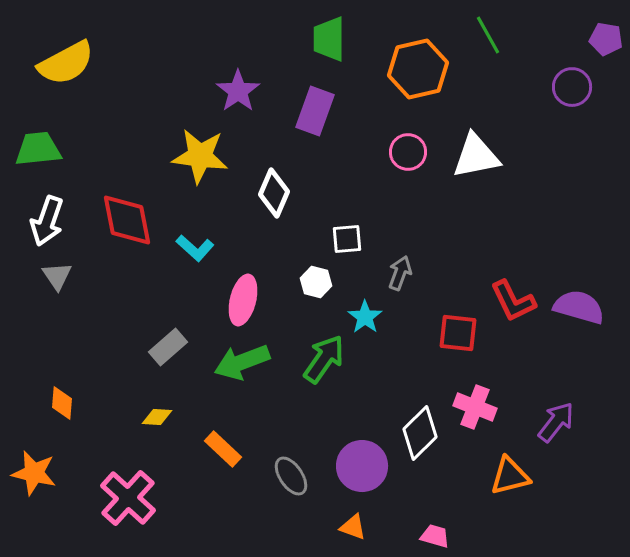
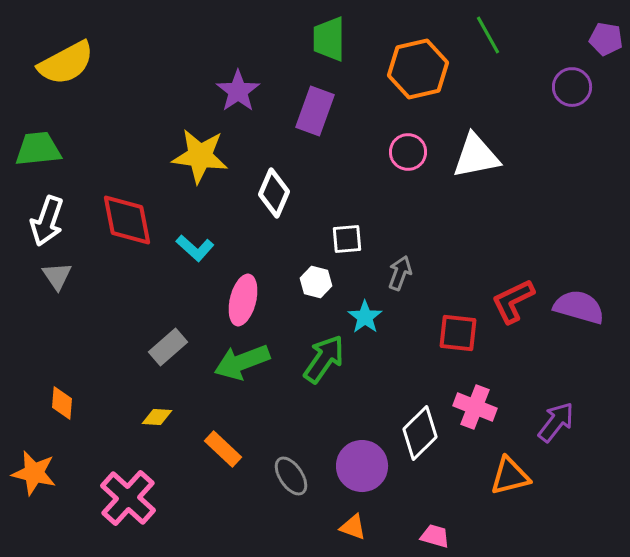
red L-shape at (513, 301): rotated 90 degrees clockwise
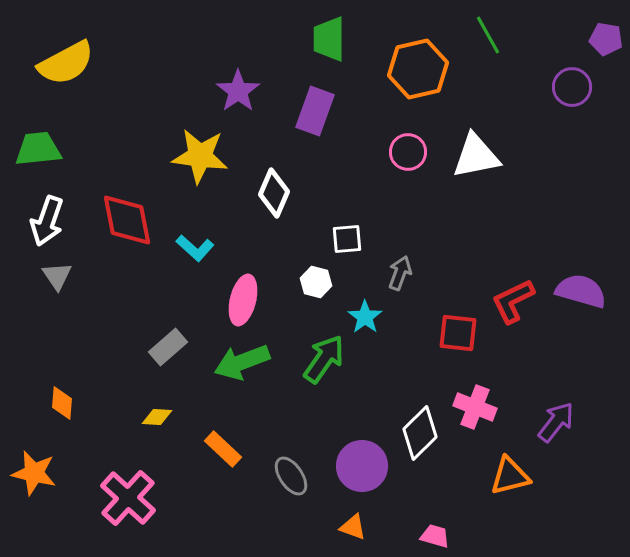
purple semicircle at (579, 307): moved 2 px right, 16 px up
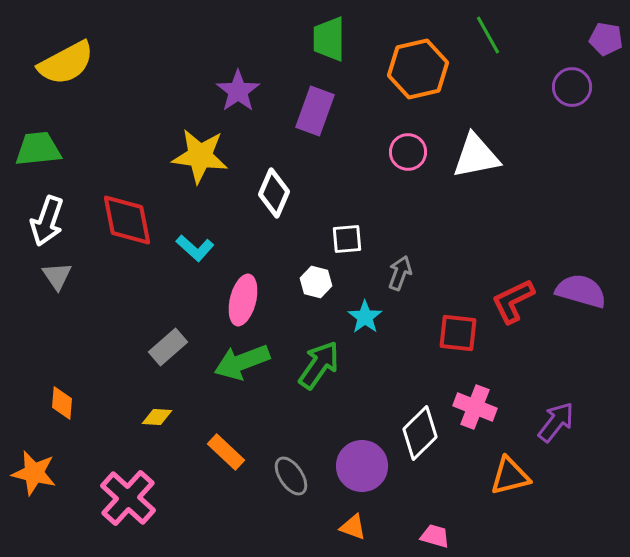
green arrow at (324, 359): moved 5 px left, 6 px down
orange rectangle at (223, 449): moved 3 px right, 3 px down
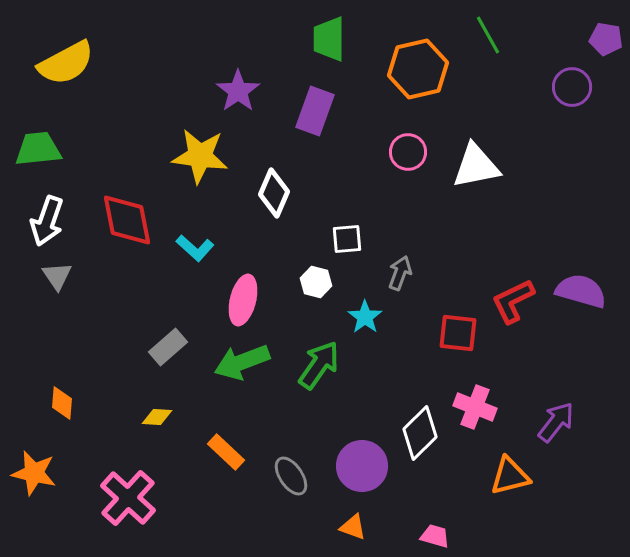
white triangle at (476, 156): moved 10 px down
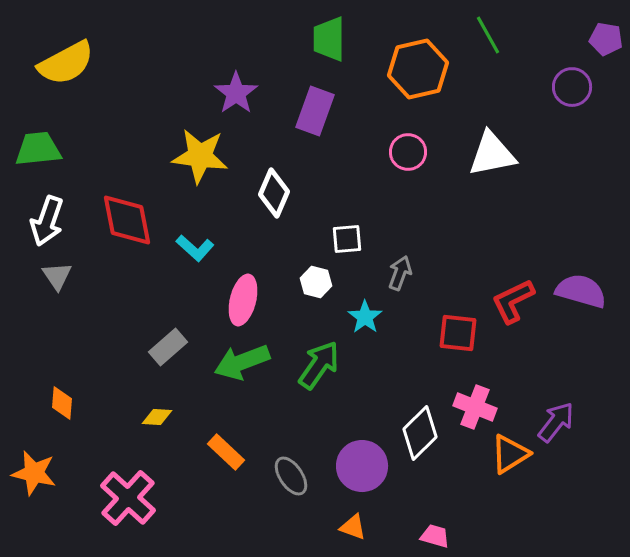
purple star at (238, 91): moved 2 px left, 2 px down
white triangle at (476, 166): moved 16 px right, 12 px up
orange triangle at (510, 476): moved 22 px up; rotated 18 degrees counterclockwise
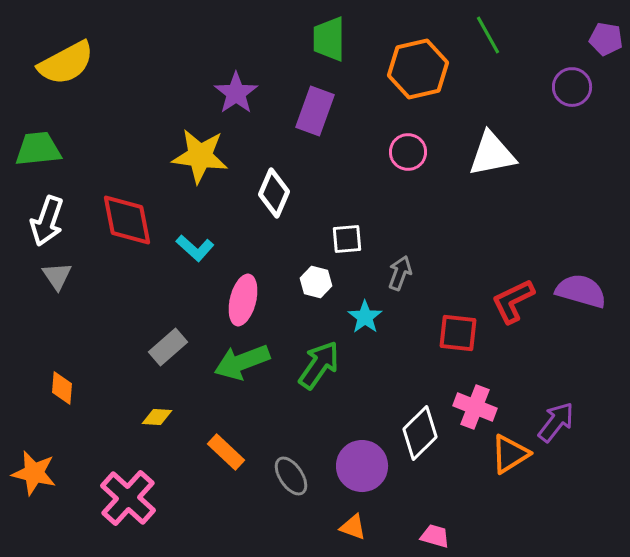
orange diamond at (62, 403): moved 15 px up
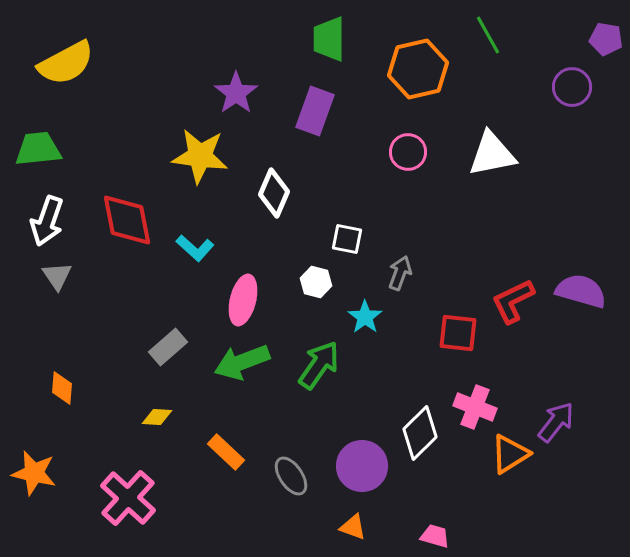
white square at (347, 239): rotated 16 degrees clockwise
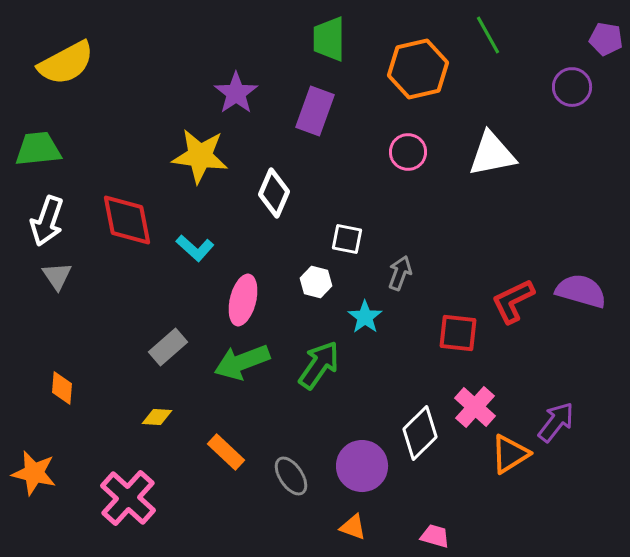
pink cross at (475, 407): rotated 21 degrees clockwise
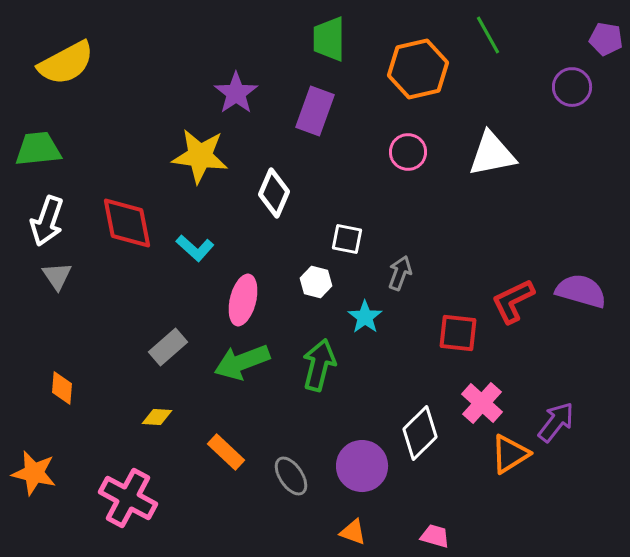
red diamond at (127, 220): moved 3 px down
green arrow at (319, 365): rotated 21 degrees counterclockwise
pink cross at (475, 407): moved 7 px right, 4 px up
pink cross at (128, 498): rotated 14 degrees counterclockwise
orange triangle at (353, 527): moved 5 px down
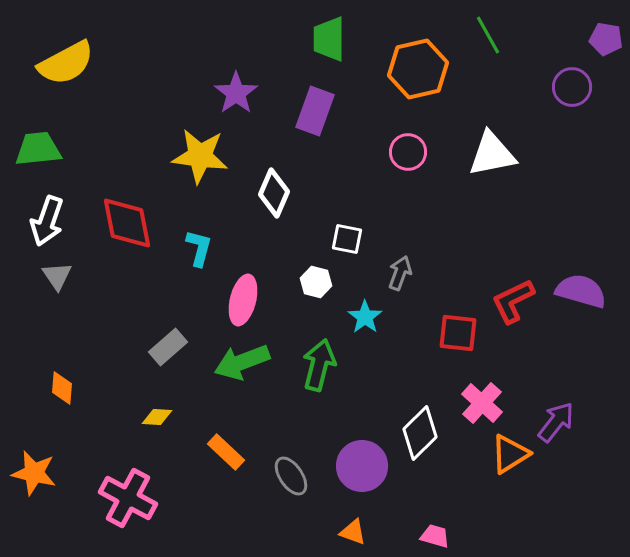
cyan L-shape at (195, 248): moved 4 px right; rotated 117 degrees counterclockwise
